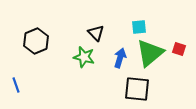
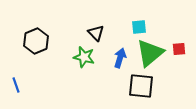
red square: rotated 24 degrees counterclockwise
black square: moved 4 px right, 3 px up
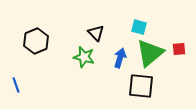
cyan square: rotated 21 degrees clockwise
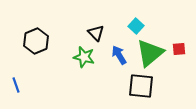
cyan square: moved 3 px left, 1 px up; rotated 28 degrees clockwise
blue arrow: moved 1 px left, 3 px up; rotated 48 degrees counterclockwise
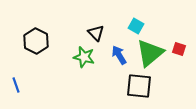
cyan square: rotated 14 degrees counterclockwise
black hexagon: rotated 10 degrees counterclockwise
red square: rotated 24 degrees clockwise
black square: moved 2 px left
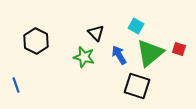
black square: moved 2 px left; rotated 12 degrees clockwise
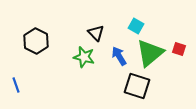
blue arrow: moved 1 px down
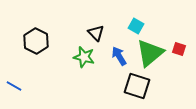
blue line: moved 2 px left, 1 px down; rotated 42 degrees counterclockwise
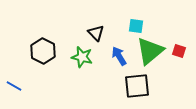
cyan square: rotated 21 degrees counterclockwise
black hexagon: moved 7 px right, 10 px down
red square: moved 2 px down
green triangle: moved 2 px up
green star: moved 2 px left
black square: rotated 24 degrees counterclockwise
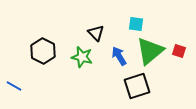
cyan square: moved 2 px up
black square: rotated 12 degrees counterclockwise
